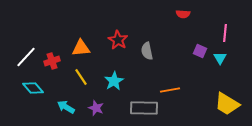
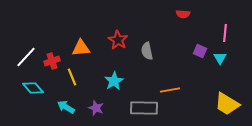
yellow line: moved 9 px left; rotated 12 degrees clockwise
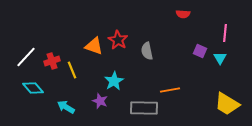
orange triangle: moved 13 px right, 2 px up; rotated 24 degrees clockwise
yellow line: moved 7 px up
purple star: moved 4 px right, 7 px up
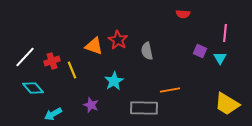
white line: moved 1 px left
purple star: moved 9 px left, 4 px down
cyan arrow: moved 13 px left, 7 px down; rotated 60 degrees counterclockwise
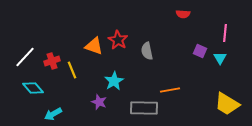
purple star: moved 8 px right, 3 px up
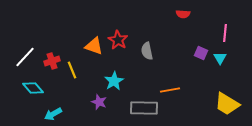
purple square: moved 1 px right, 2 px down
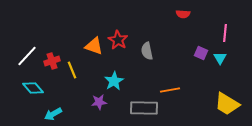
white line: moved 2 px right, 1 px up
purple star: rotated 28 degrees counterclockwise
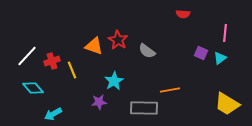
gray semicircle: rotated 42 degrees counterclockwise
cyan triangle: rotated 24 degrees clockwise
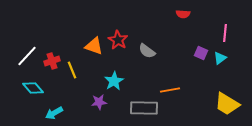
cyan arrow: moved 1 px right, 1 px up
